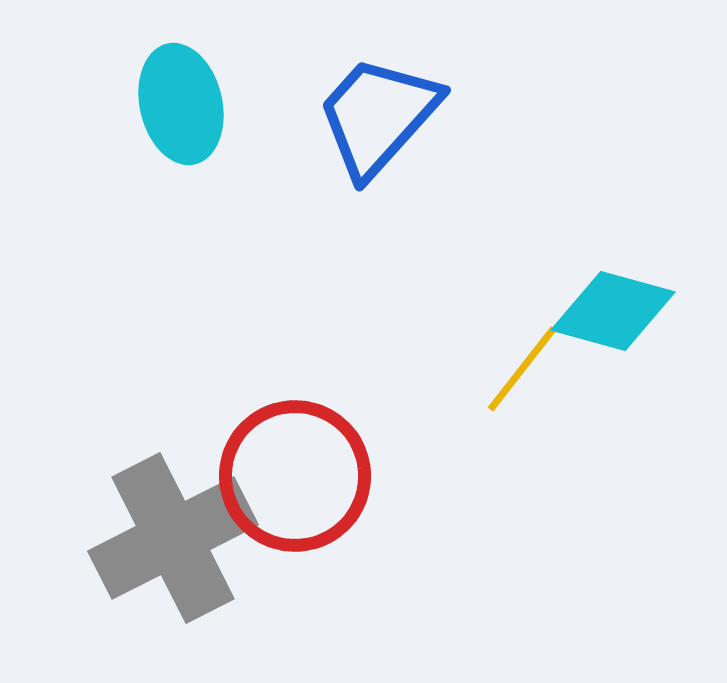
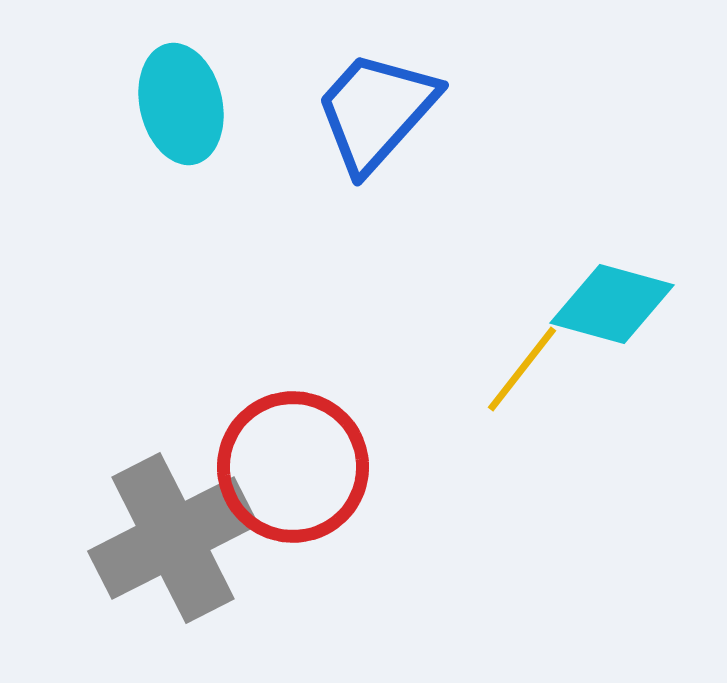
blue trapezoid: moved 2 px left, 5 px up
cyan diamond: moved 1 px left, 7 px up
red circle: moved 2 px left, 9 px up
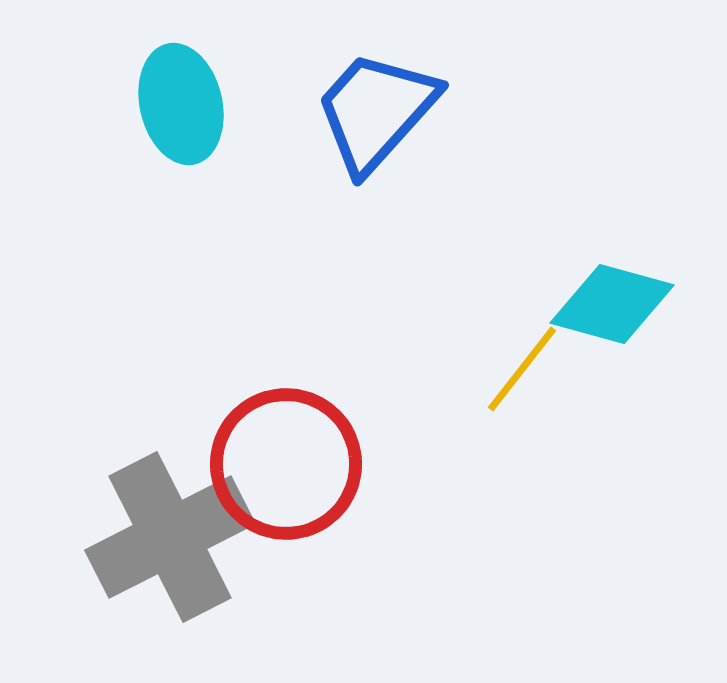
red circle: moved 7 px left, 3 px up
gray cross: moved 3 px left, 1 px up
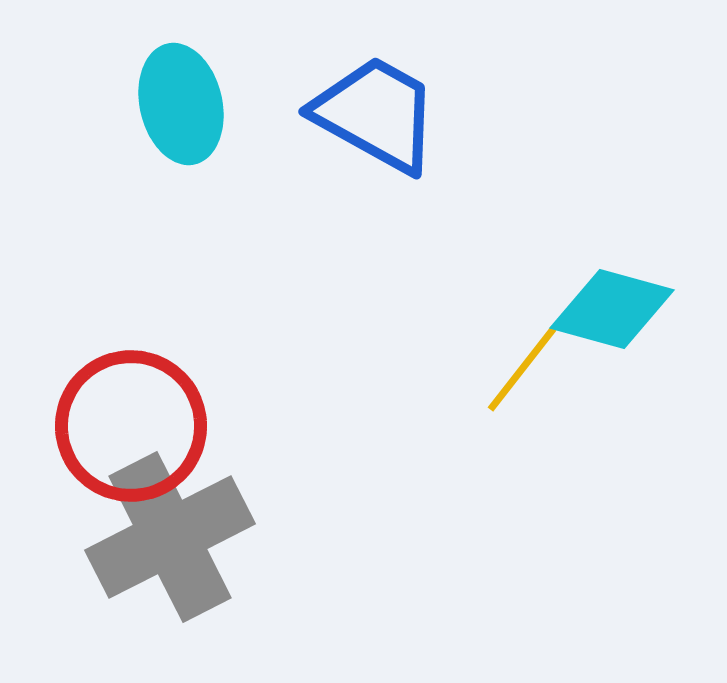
blue trapezoid: moved 3 px down; rotated 77 degrees clockwise
cyan diamond: moved 5 px down
red circle: moved 155 px left, 38 px up
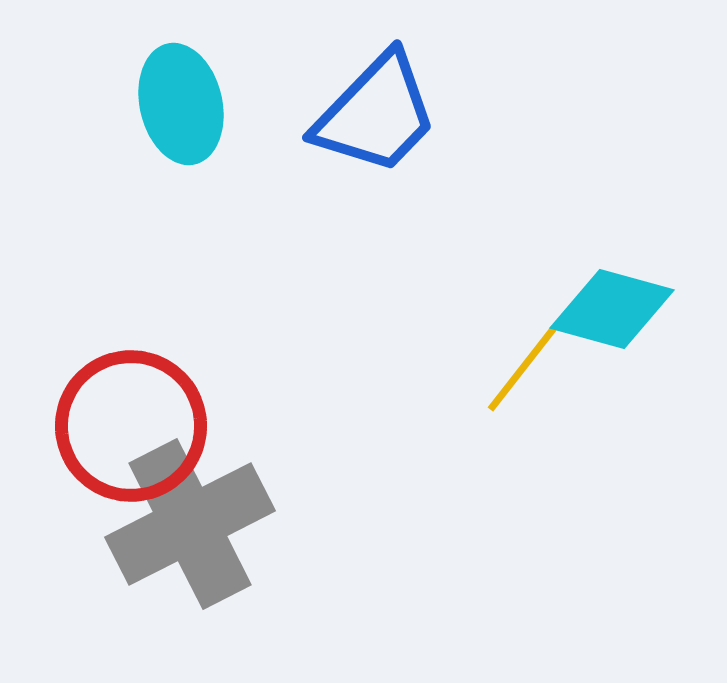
blue trapezoid: rotated 105 degrees clockwise
gray cross: moved 20 px right, 13 px up
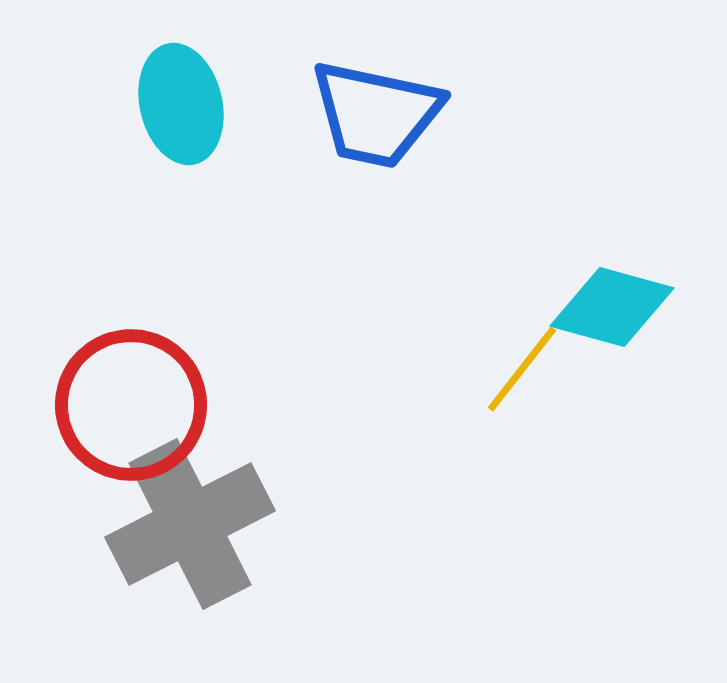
blue trapezoid: rotated 58 degrees clockwise
cyan diamond: moved 2 px up
red circle: moved 21 px up
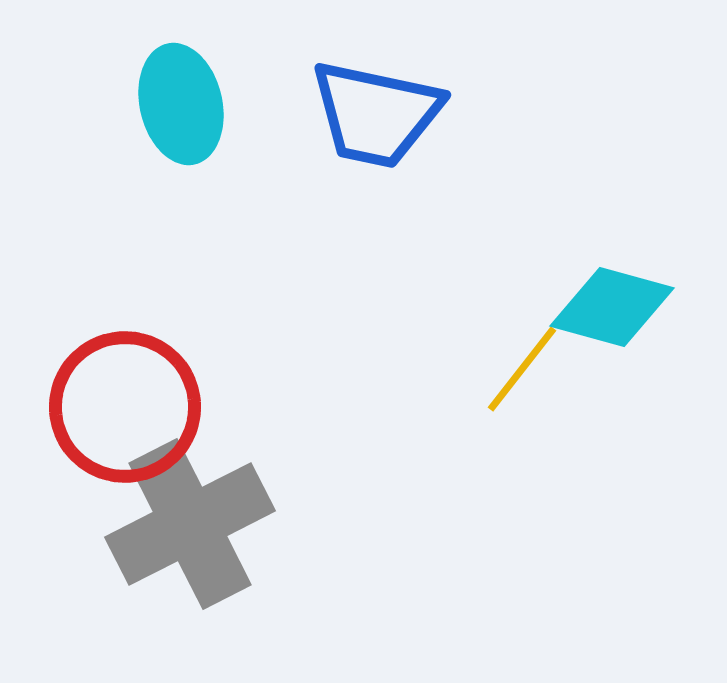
red circle: moved 6 px left, 2 px down
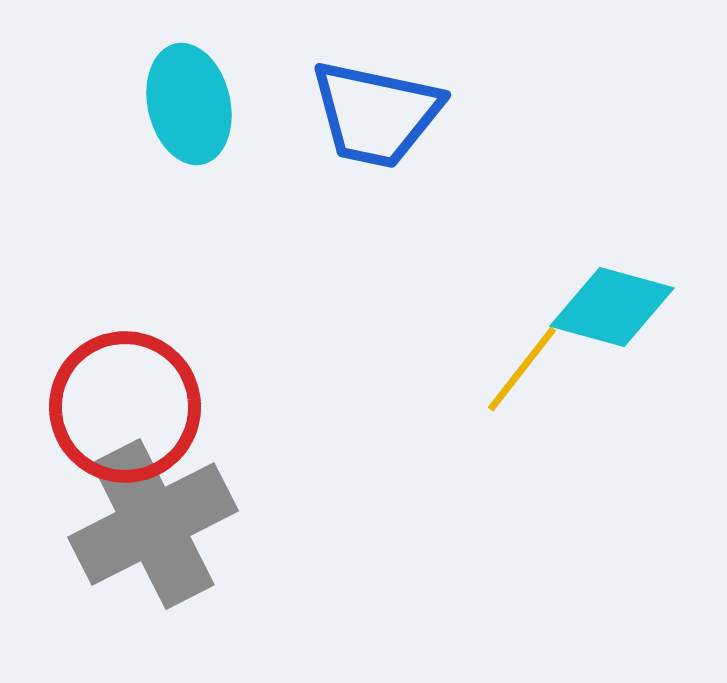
cyan ellipse: moved 8 px right
gray cross: moved 37 px left
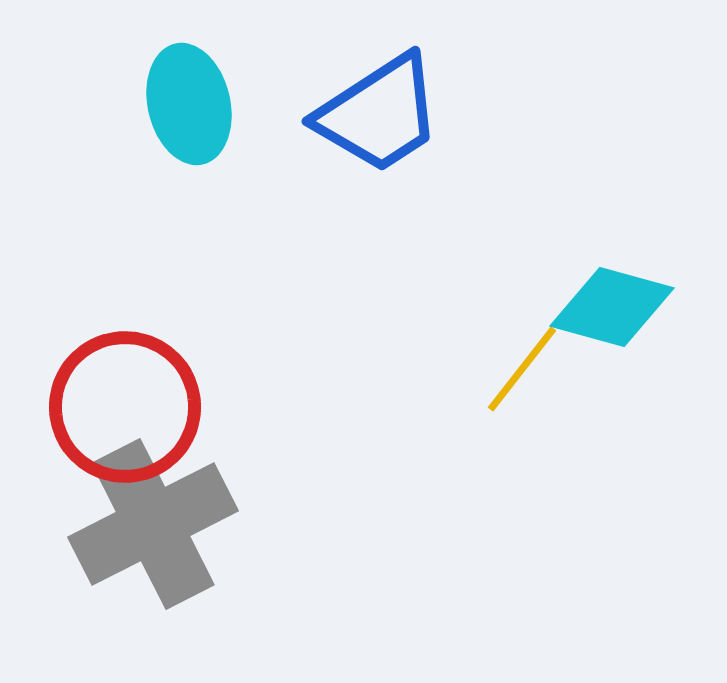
blue trapezoid: moved 3 px right; rotated 45 degrees counterclockwise
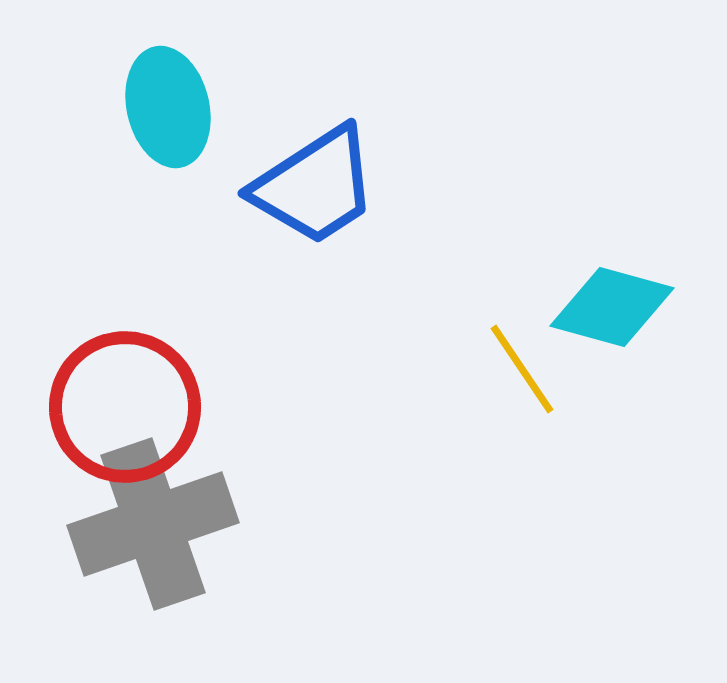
cyan ellipse: moved 21 px left, 3 px down
blue trapezoid: moved 64 px left, 72 px down
yellow line: rotated 72 degrees counterclockwise
gray cross: rotated 8 degrees clockwise
